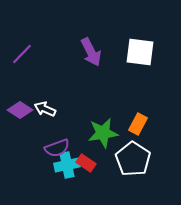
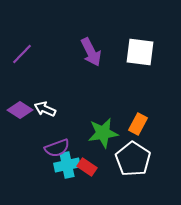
red rectangle: moved 1 px right, 4 px down
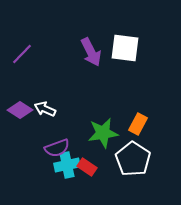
white square: moved 15 px left, 4 px up
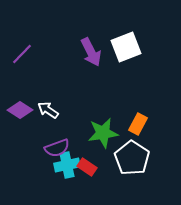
white square: moved 1 px right, 1 px up; rotated 28 degrees counterclockwise
white arrow: moved 3 px right, 1 px down; rotated 10 degrees clockwise
white pentagon: moved 1 px left, 1 px up
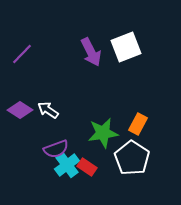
purple semicircle: moved 1 px left, 1 px down
cyan cross: rotated 25 degrees counterclockwise
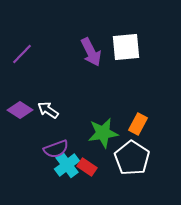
white square: rotated 16 degrees clockwise
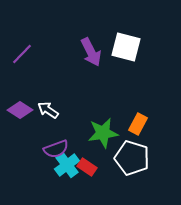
white square: rotated 20 degrees clockwise
white pentagon: rotated 16 degrees counterclockwise
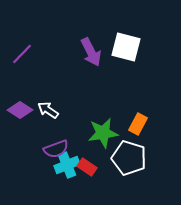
white pentagon: moved 3 px left
cyan cross: rotated 15 degrees clockwise
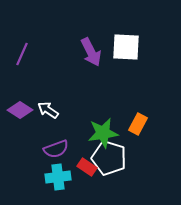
white square: rotated 12 degrees counterclockwise
purple line: rotated 20 degrees counterclockwise
white pentagon: moved 20 px left
cyan cross: moved 9 px left, 12 px down; rotated 15 degrees clockwise
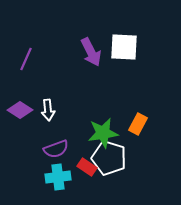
white square: moved 2 px left
purple line: moved 4 px right, 5 px down
white arrow: rotated 130 degrees counterclockwise
